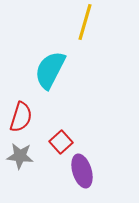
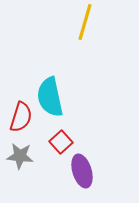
cyan semicircle: moved 27 px down; rotated 39 degrees counterclockwise
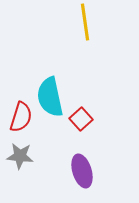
yellow line: rotated 24 degrees counterclockwise
red square: moved 20 px right, 23 px up
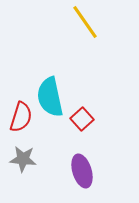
yellow line: rotated 27 degrees counterclockwise
red square: moved 1 px right
gray star: moved 3 px right, 3 px down
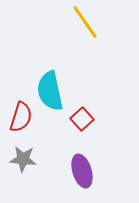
cyan semicircle: moved 6 px up
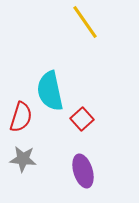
purple ellipse: moved 1 px right
